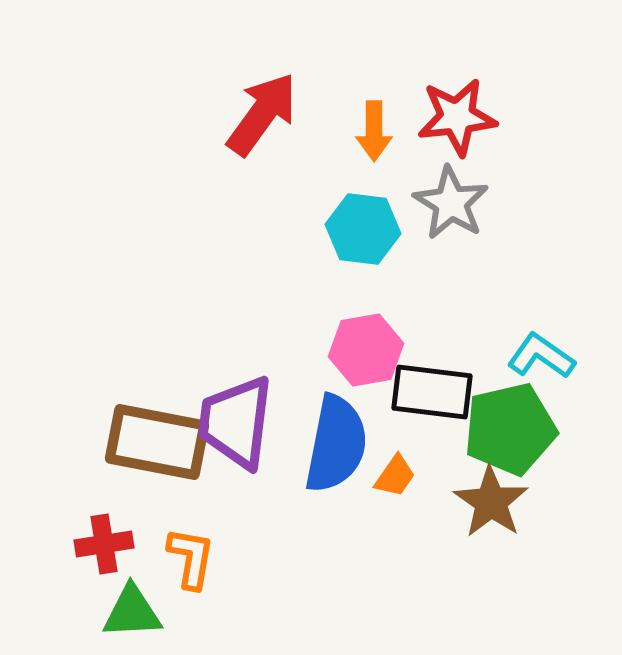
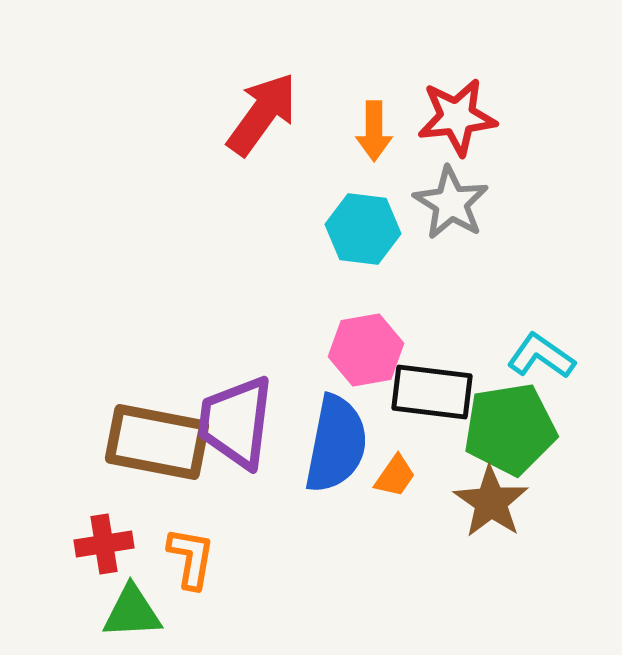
green pentagon: rotated 4 degrees clockwise
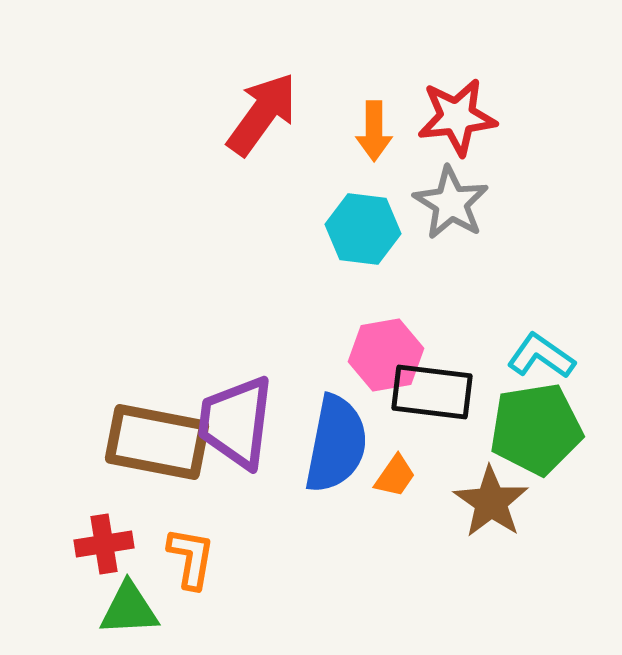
pink hexagon: moved 20 px right, 5 px down
green pentagon: moved 26 px right
green triangle: moved 3 px left, 3 px up
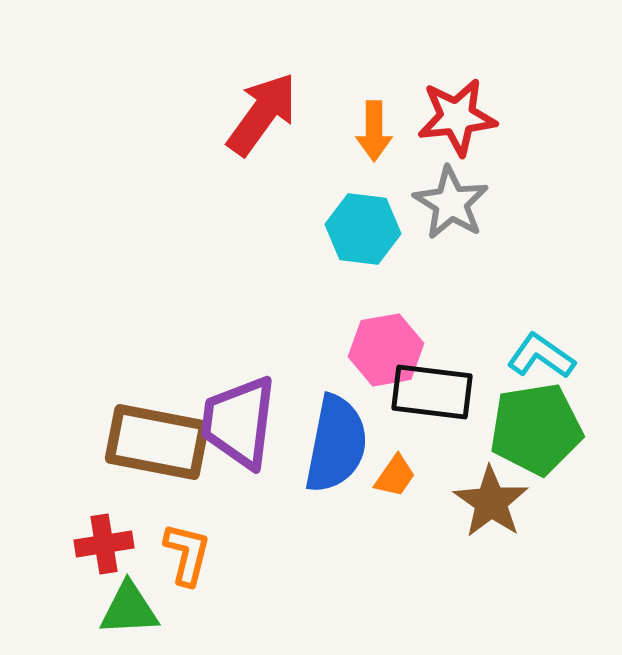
pink hexagon: moved 5 px up
purple trapezoid: moved 3 px right
orange L-shape: moved 4 px left, 4 px up; rotated 4 degrees clockwise
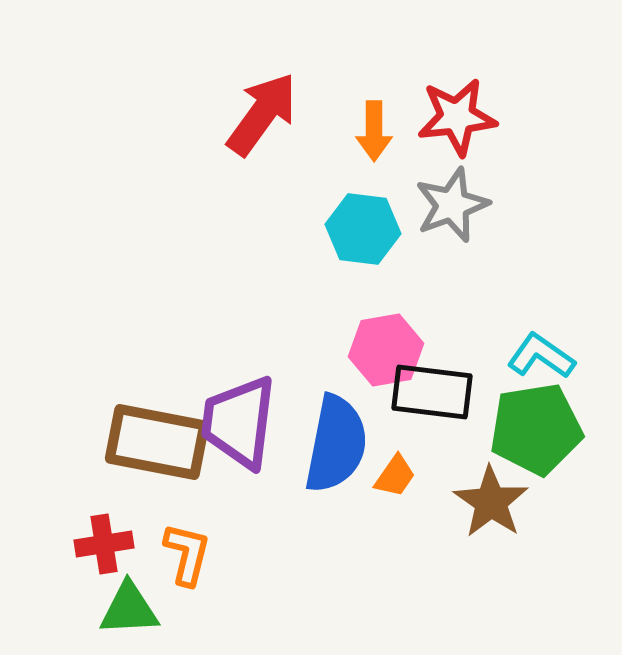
gray star: moved 1 px right, 2 px down; rotated 20 degrees clockwise
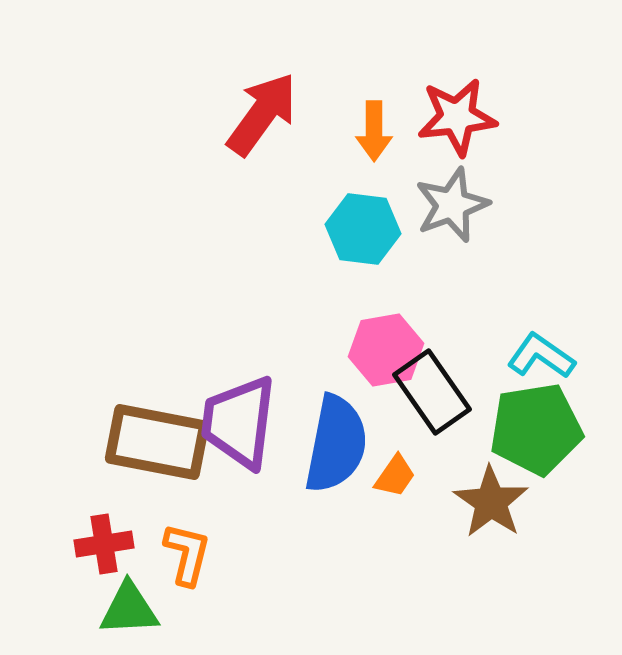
black rectangle: rotated 48 degrees clockwise
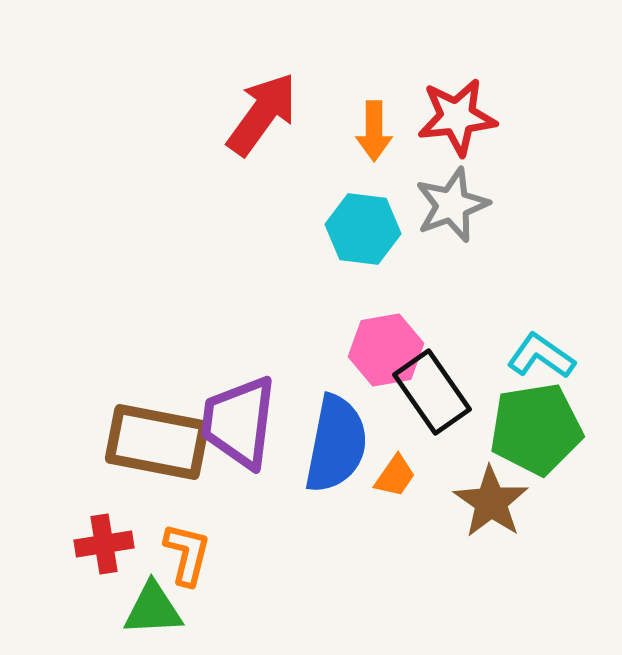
green triangle: moved 24 px right
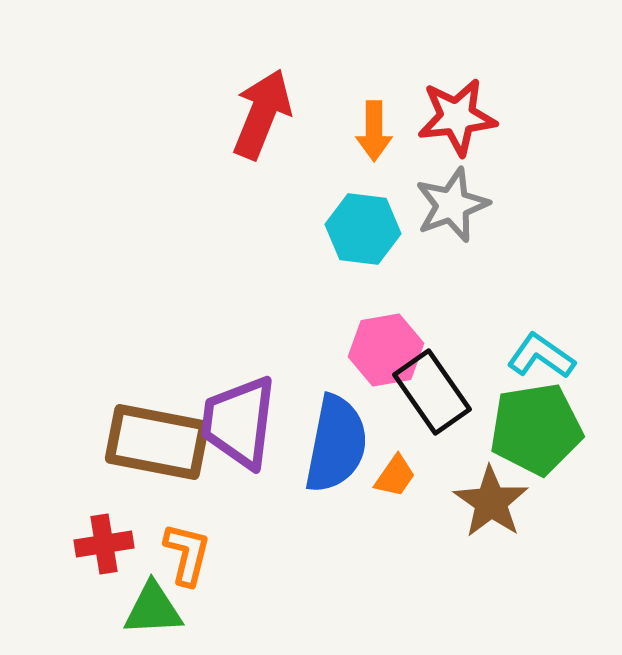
red arrow: rotated 14 degrees counterclockwise
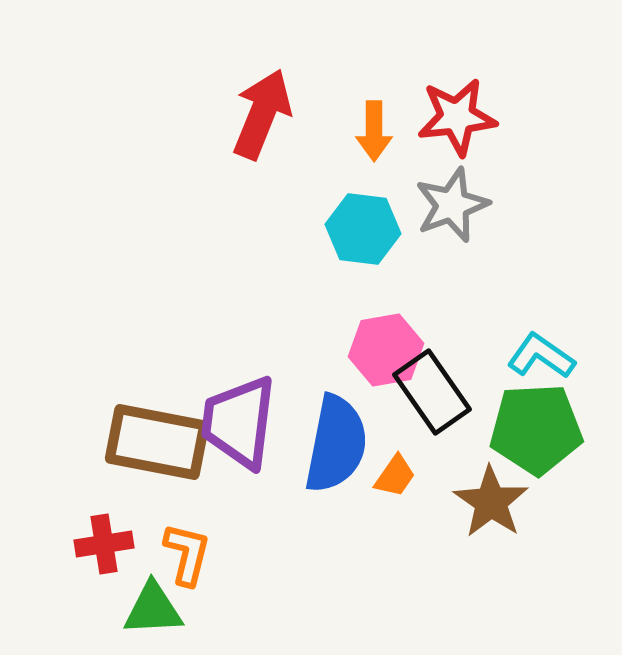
green pentagon: rotated 6 degrees clockwise
